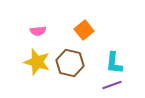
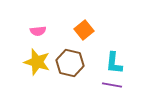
purple line: rotated 30 degrees clockwise
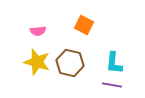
orange square: moved 5 px up; rotated 24 degrees counterclockwise
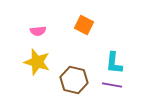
brown hexagon: moved 4 px right, 17 px down
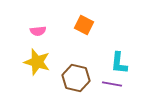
cyan L-shape: moved 5 px right
brown hexagon: moved 2 px right, 2 px up
purple line: moved 1 px up
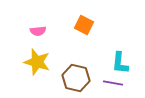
cyan L-shape: moved 1 px right
purple line: moved 1 px right, 1 px up
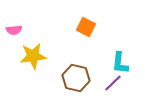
orange square: moved 2 px right, 2 px down
pink semicircle: moved 24 px left, 1 px up
yellow star: moved 4 px left, 6 px up; rotated 24 degrees counterclockwise
purple line: rotated 54 degrees counterclockwise
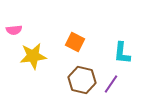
orange square: moved 11 px left, 15 px down
cyan L-shape: moved 2 px right, 10 px up
brown hexagon: moved 6 px right, 2 px down
purple line: moved 2 px left, 1 px down; rotated 12 degrees counterclockwise
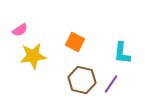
pink semicircle: moved 6 px right; rotated 28 degrees counterclockwise
